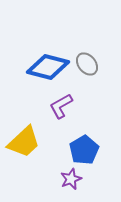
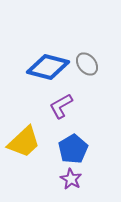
blue pentagon: moved 11 px left, 1 px up
purple star: rotated 20 degrees counterclockwise
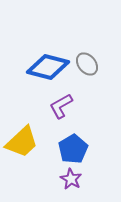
yellow trapezoid: moved 2 px left
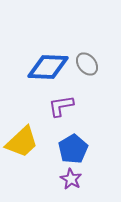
blue diamond: rotated 12 degrees counterclockwise
purple L-shape: rotated 20 degrees clockwise
